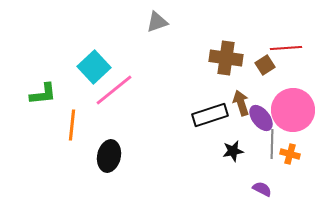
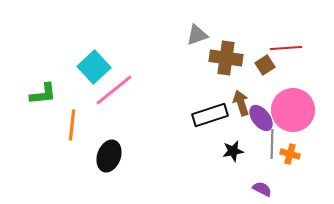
gray triangle: moved 40 px right, 13 px down
black ellipse: rotated 8 degrees clockwise
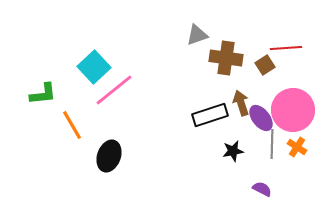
orange line: rotated 36 degrees counterclockwise
orange cross: moved 7 px right, 7 px up; rotated 18 degrees clockwise
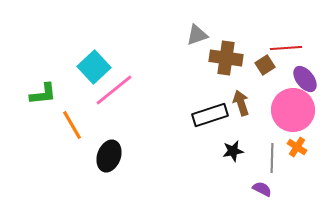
purple ellipse: moved 44 px right, 39 px up
gray line: moved 14 px down
